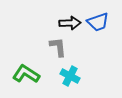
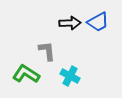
blue trapezoid: rotated 10 degrees counterclockwise
gray L-shape: moved 11 px left, 4 px down
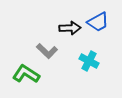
black arrow: moved 5 px down
gray L-shape: rotated 140 degrees clockwise
cyan cross: moved 19 px right, 15 px up
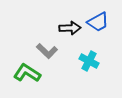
green L-shape: moved 1 px right, 1 px up
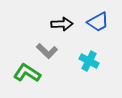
black arrow: moved 8 px left, 4 px up
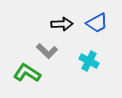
blue trapezoid: moved 1 px left, 1 px down
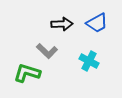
green L-shape: rotated 16 degrees counterclockwise
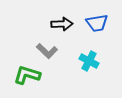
blue trapezoid: rotated 20 degrees clockwise
green L-shape: moved 2 px down
